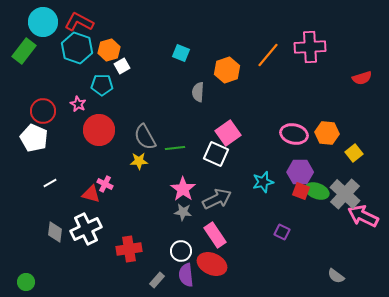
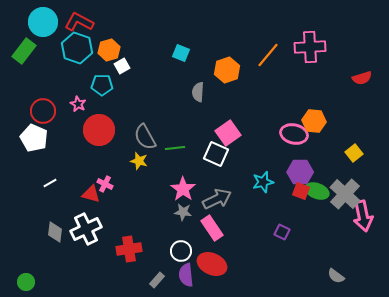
orange hexagon at (327, 133): moved 13 px left, 12 px up
yellow star at (139, 161): rotated 18 degrees clockwise
pink arrow at (363, 216): rotated 128 degrees counterclockwise
pink rectangle at (215, 235): moved 3 px left, 7 px up
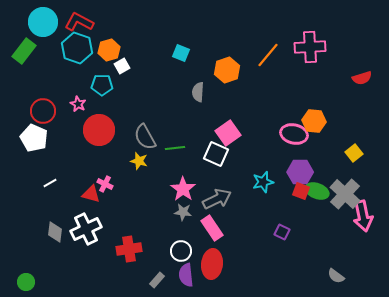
red ellipse at (212, 264): rotated 72 degrees clockwise
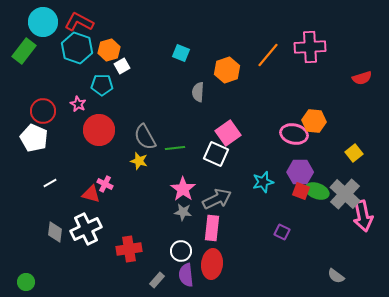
pink rectangle at (212, 228): rotated 40 degrees clockwise
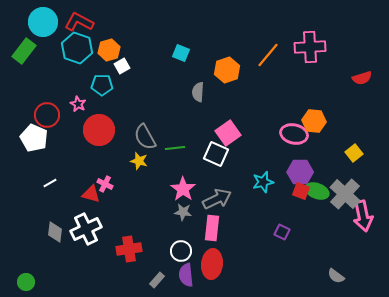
red circle at (43, 111): moved 4 px right, 4 px down
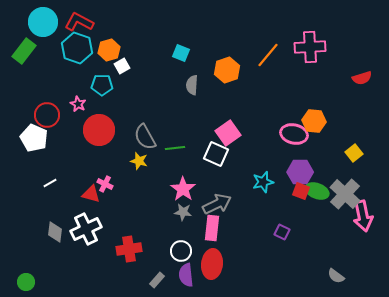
gray semicircle at (198, 92): moved 6 px left, 7 px up
gray arrow at (217, 199): moved 5 px down
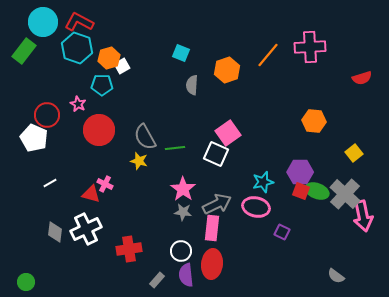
orange hexagon at (109, 50): moved 8 px down
pink ellipse at (294, 134): moved 38 px left, 73 px down
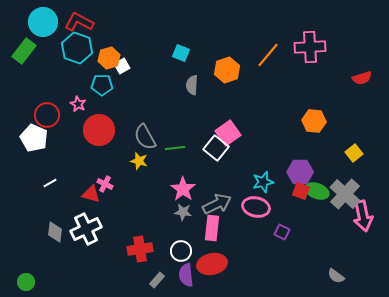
white square at (216, 154): moved 6 px up; rotated 15 degrees clockwise
red cross at (129, 249): moved 11 px right
red ellipse at (212, 264): rotated 72 degrees clockwise
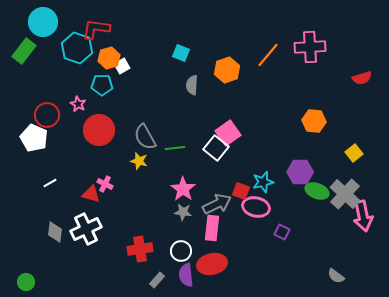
red L-shape at (79, 22): moved 17 px right, 7 px down; rotated 20 degrees counterclockwise
red square at (301, 191): moved 60 px left
